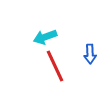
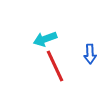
cyan arrow: moved 2 px down
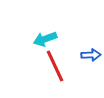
blue arrow: moved 1 px right, 1 px down; rotated 90 degrees counterclockwise
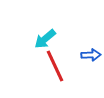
cyan arrow: rotated 20 degrees counterclockwise
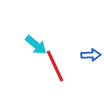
cyan arrow: moved 9 px left, 6 px down; rotated 100 degrees counterclockwise
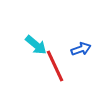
blue arrow: moved 10 px left, 6 px up; rotated 18 degrees counterclockwise
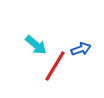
red line: rotated 56 degrees clockwise
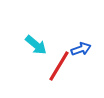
red line: moved 4 px right
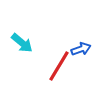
cyan arrow: moved 14 px left, 2 px up
